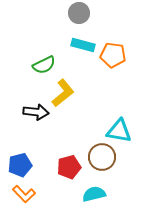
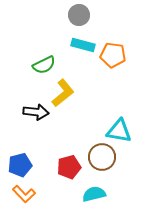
gray circle: moved 2 px down
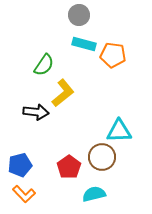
cyan rectangle: moved 1 px right, 1 px up
green semicircle: rotated 30 degrees counterclockwise
cyan triangle: rotated 12 degrees counterclockwise
red pentagon: rotated 20 degrees counterclockwise
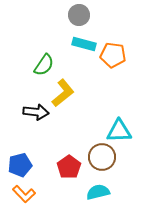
cyan semicircle: moved 4 px right, 2 px up
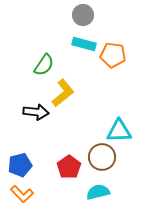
gray circle: moved 4 px right
orange L-shape: moved 2 px left
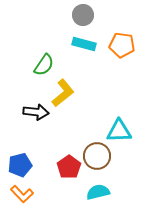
orange pentagon: moved 9 px right, 10 px up
brown circle: moved 5 px left, 1 px up
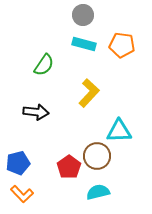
yellow L-shape: moved 26 px right; rotated 8 degrees counterclockwise
blue pentagon: moved 2 px left, 2 px up
